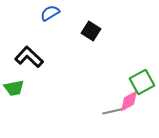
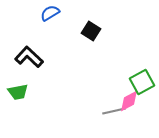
green trapezoid: moved 4 px right, 4 px down
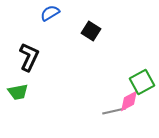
black L-shape: rotated 72 degrees clockwise
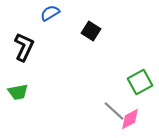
black L-shape: moved 5 px left, 10 px up
green square: moved 2 px left
pink diamond: moved 1 px right, 18 px down
gray line: rotated 55 degrees clockwise
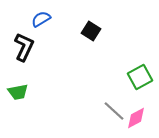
blue semicircle: moved 9 px left, 6 px down
green square: moved 5 px up
pink diamond: moved 6 px right, 1 px up
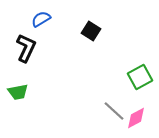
black L-shape: moved 2 px right, 1 px down
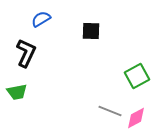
black square: rotated 30 degrees counterclockwise
black L-shape: moved 5 px down
green square: moved 3 px left, 1 px up
green trapezoid: moved 1 px left
gray line: moved 4 px left; rotated 20 degrees counterclockwise
